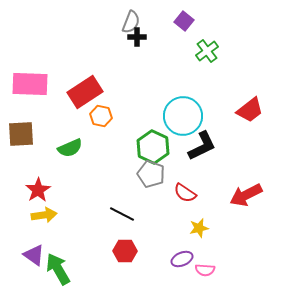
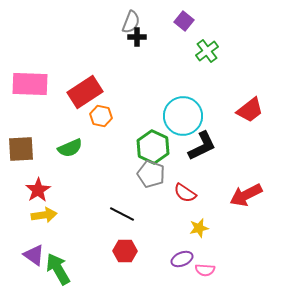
brown square: moved 15 px down
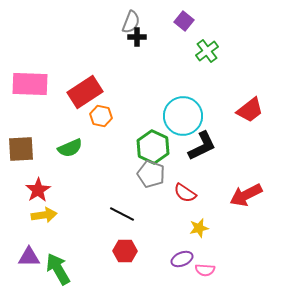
purple triangle: moved 5 px left, 2 px down; rotated 35 degrees counterclockwise
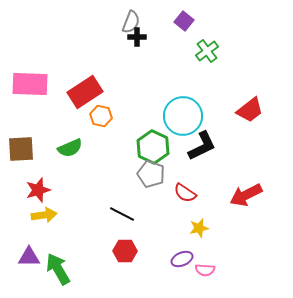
red star: rotated 15 degrees clockwise
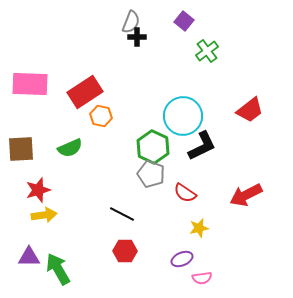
pink semicircle: moved 3 px left, 8 px down; rotated 12 degrees counterclockwise
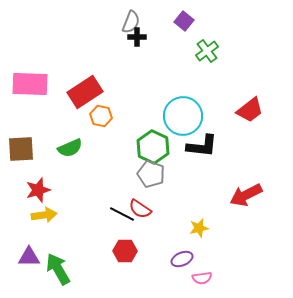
black L-shape: rotated 32 degrees clockwise
red semicircle: moved 45 px left, 16 px down
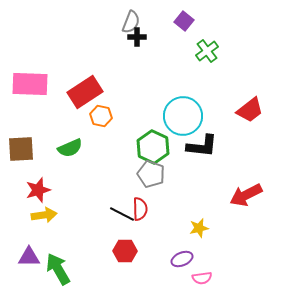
red semicircle: rotated 125 degrees counterclockwise
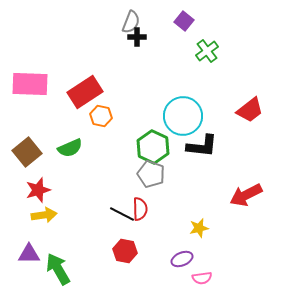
brown square: moved 6 px right, 3 px down; rotated 36 degrees counterclockwise
red hexagon: rotated 10 degrees clockwise
purple triangle: moved 3 px up
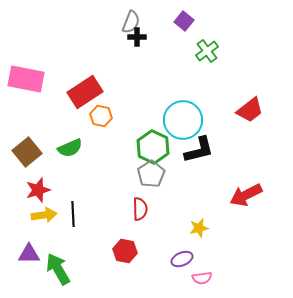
pink rectangle: moved 4 px left, 5 px up; rotated 9 degrees clockwise
cyan circle: moved 4 px down
black L-shape: moved 3 px left, 4 px down; rotated 20 degrees counterclockwise
gray pentagon: rotated 20 degrees clockwise
black line: moved 49 px left; rotated 60 degrees clockwise
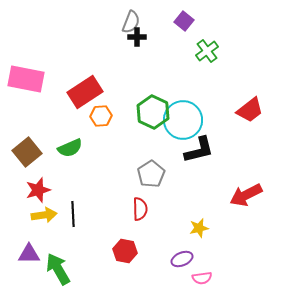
orange hexagon: rotated 15 degrees counterclockwise
green hexagon: moved 35 px up
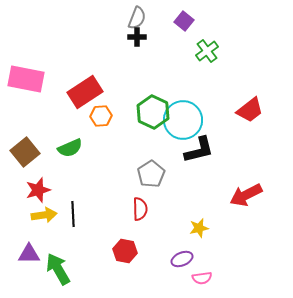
gray semicircle: moved 6 px right, 4 px up
brown square: moved 2 px left
